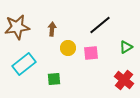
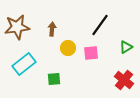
black line: rotated 15 degrees counterclockwise
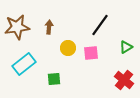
brown arrow: moved 3 px left, 2 px up
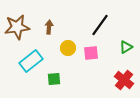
cyan rectangle: moved 7 px right, 3 px up
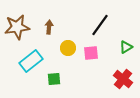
red cross: moved 1 px left, 1 px up
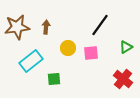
brown arrow: moved 3 px left
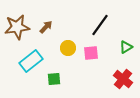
brown arrow: rotated 40 degrees clockwise
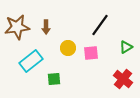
brown arrow: rotated 136 degrees clockwise
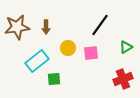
cyan rectangle: moved 6 px right
red cross: rotated 30 degrees clockwise
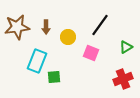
yellow circle: moved 11 px up
pink square: rotated 28 degrees clockwise
cyan rectangle: rotated 30 degrees counterclockwise
green square: moved 2 px up
